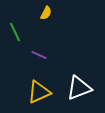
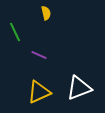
yellow semicircle: rotated 40 degrees counterclockwise
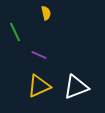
white triangle: moved 3 px left, 1 px up
yellow triangle: moved 6 px up
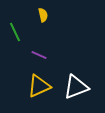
yellow semicircle: moved 3 px left, 2 px down
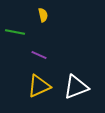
green line: rotated 54 degrees counterclockwise
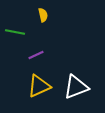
purple line: moved 3 px left; rotated 49 degrees counterclockwise
